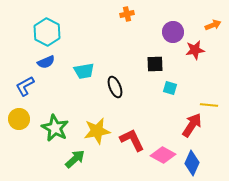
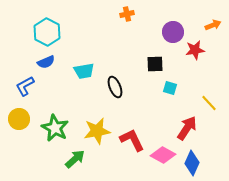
yellow line: moved 2 px up; rotated 42 degrees clockwise
red arrow: moved 5 px left, 3 px down
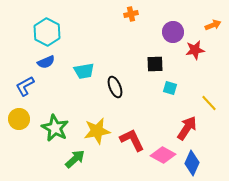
orange cross: moved 4 px right
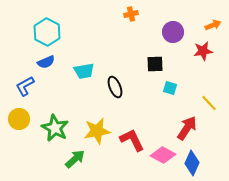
red star: moved 8 px right, 1 px down
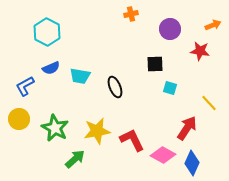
purple circle: moved 3 px left, 3 px up
red star: moved 3 px left; rotated 18 degrees clockwise
blue semicircle: moved 5 px right, 6 px down
cyan trapezoid: moved 4 px left, 5 px down; rotated 20 degrees clockwise
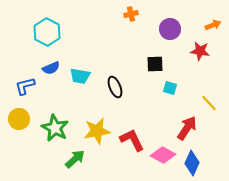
blue L-shape: rotated 15 degrees clockwise
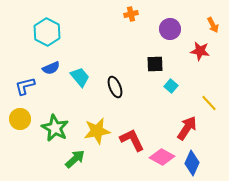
orange arrow: rotated 84 degrees clockwise
cyan trapezoid: moved 1 px down; rotated 140 degrees counterclockwise
cyan square: moved 1 px right, 2 px up; rotated 24 degrees clockwise
yellow circle: moved 1 px right
pink diamond: moved 1 px left, 2 px down
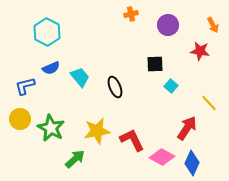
purple circle: moved 2 px left, 4 px up
green star: moved 4 px left
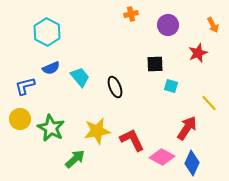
red star: moved 2 px left, 2 px down; rotated 30 degrees counterclockwise
cyan square: rotated 24 degrees counterclockwise
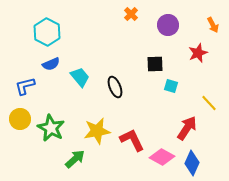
orange cross: rotated 32 degrees counterclockwise
blue semicircle: moved 4 px up
